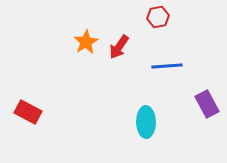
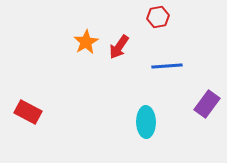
purple rectangle: rotated 64 degrees clockwise
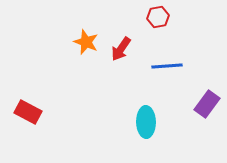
orange star: rotated 20 degrees counterclockwise
red arrow: moved 2 px right, 2 px down
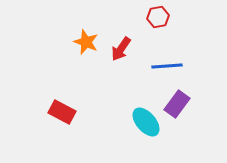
purple rectangle: moved 30 px left
red rectangle: moved 34 px right
cyan ellipse: rotated 40 degrees counterclockwise
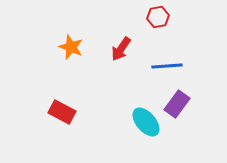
orange star: moved 15 px left, 5 px down
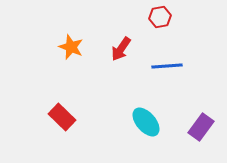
red hexagon: moved 2 px right
purple rectangle: moved 24 px right, 23 px down
red rectangle: moved 5 px down; rotated 16 degrees clockwise
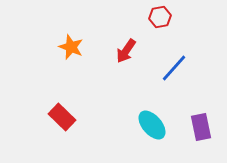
red arrow: moved 5 px right, 2 px down
blue line: moved 7 px right, 2 px down; rotated 44 degrees counterclockwise
cyan ellipse: moved 6 px right, 3 px down
purple rectangle: rotated 48 degrees counterclockwise
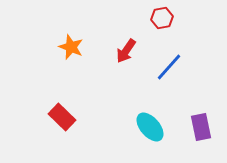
red hexagon: moved 2 px right, 1 px down
blue line: moved 5 px left, 1 px up
cyan ellipse: moved 2 px left, 2 px down
